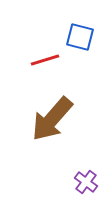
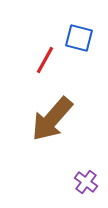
blue square: moved 1 px left, 1 px down
red line: rotated 44 degrees counterclockwise
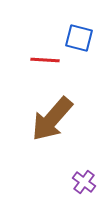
red line: rotated 64 degrees clockwise
purple cross: moved 2 px left
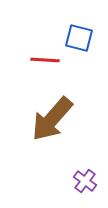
purple cross: moved 1 px right, 1 px up
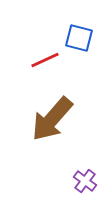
red line: rotated 28 degrees counterclockwise
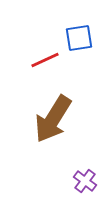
blue square: rotated 24 degrees counterclockwise
brown arrow: moved 1 px right; rotated 9 degrees counterclockwise
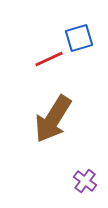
blue square: rotated 8 degrees counterclockwise
red line: moved 4 px right, 1 px up
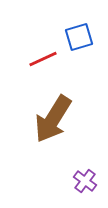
blue square: moved 1 px up
red line: moved 6 px left
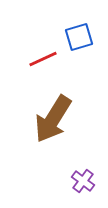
purple cross: moved 2 px left
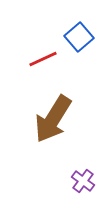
blue square: rotated 24 degrees counterclockwise
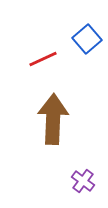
blue square: moved 8 px right, 2 px down
brown arrow: rotated 150 degrees clockwise
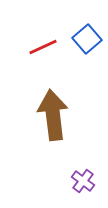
red line: moved 12 px up
brown arrow: moved 4 px up; rotated 9 degrees counterclockwise
